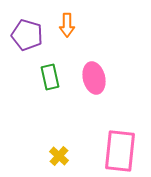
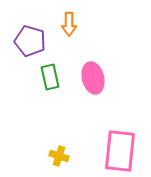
orange arrow: moved 2 px right, 1 px up
purple pentagon: moved 3 px right, 6 px down
pink ellipse: moved 1 px left
yellow cross: rotated 24 degrees counterclockwise
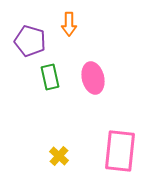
yellow cross: rotated 24 degrees clockwise
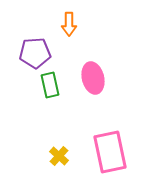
purple pentagon: moved 5 px right, 12 px down; rotated 20 degrees counterclockwise
green rectangle: moved 8 px down
pink rectangle: moved 10 px left, 1 px down; rotated 18 degrees counterclockwise
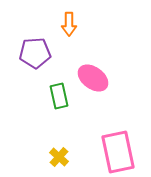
pink ellipse: rotated 40 degrees counterclockwise
green rectangle: moved 9 px right, 11 px down
pink rectangle: moved 8 px right
yellow cross: moved 1 px down
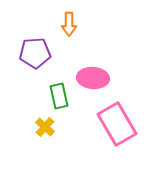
pink ellipse: rotated 32 degrees counterclockwise
pink rectangle: moved 1 px left, 28 px up; rotated 18 degrees counterclockwise
yellow cross: moved 14 px left, 30 px up
